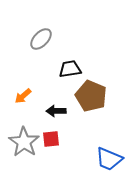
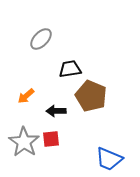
orange arrow: moved 3 px right
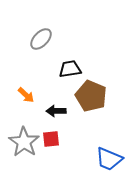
orange arrow: moved 1 px up; rotated 96 degrees counterclockwise
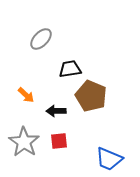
red square: moved 8 px right, 2 px down
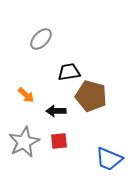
black trapezoid: moved 1 px left, 3 px down
brown pentagon: rotated 8 degrees counterclockwise
gray star: rotated 12 degrees clockwise
